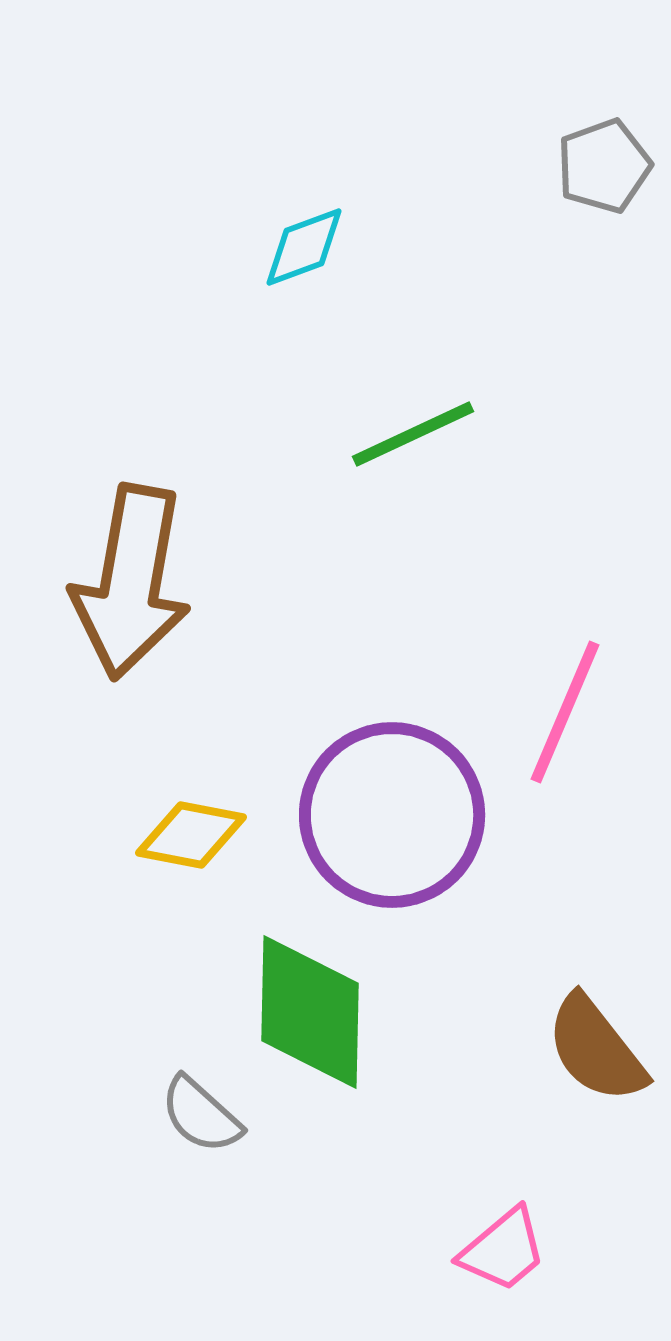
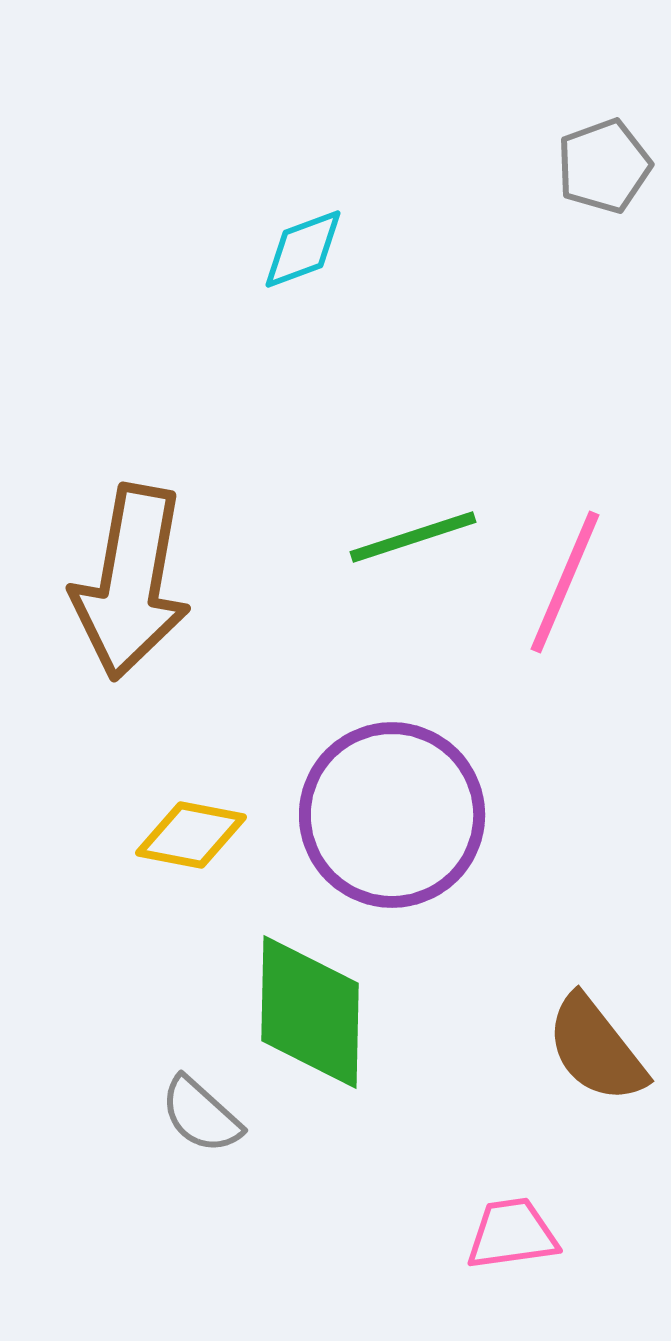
cyan diamond: moved 1 px left, 2 px down
green line: moved 103 px down; rotated 7 degrees clockwise
pink line: moved 130 px up
pink trapezoid: moved 9 px right, 16 px up; rotated 148 degrees counterclockwise
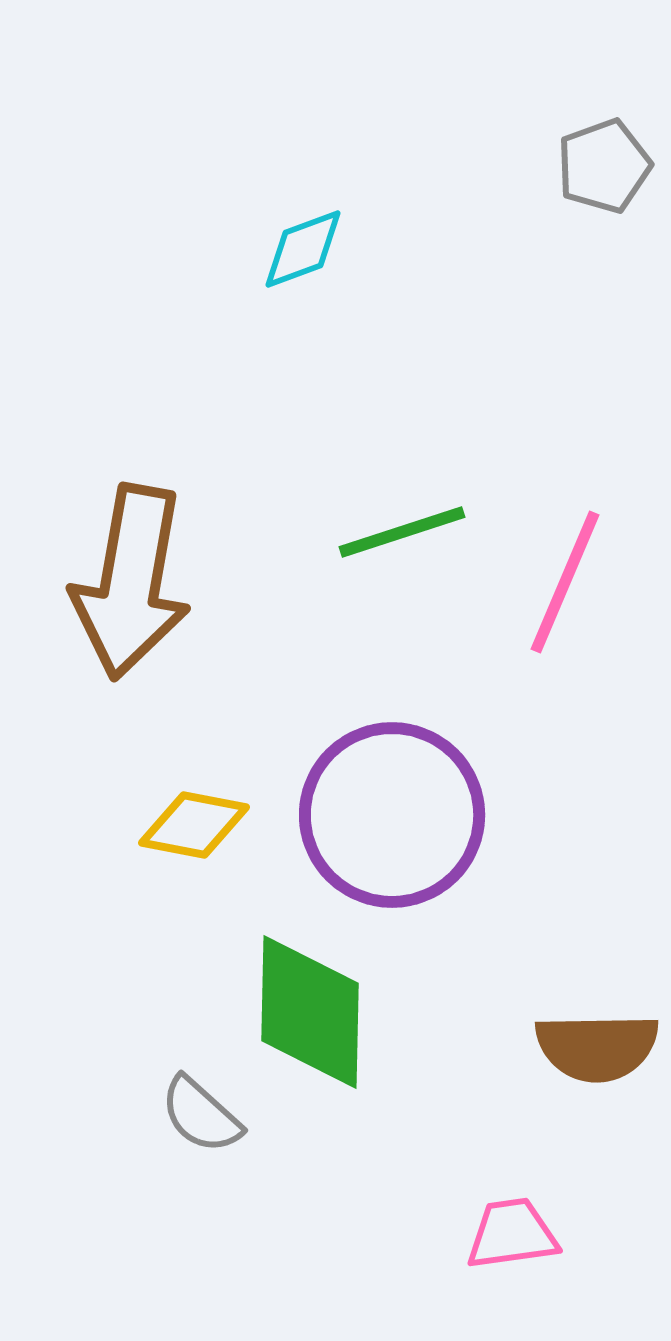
green line: moved 11 px left, 5 px up
yellow diamond: moved 3 px right, 10 px up
brown semicircle: moved 1 px right, 2 px up; rotated 53 degrees counterclockwise
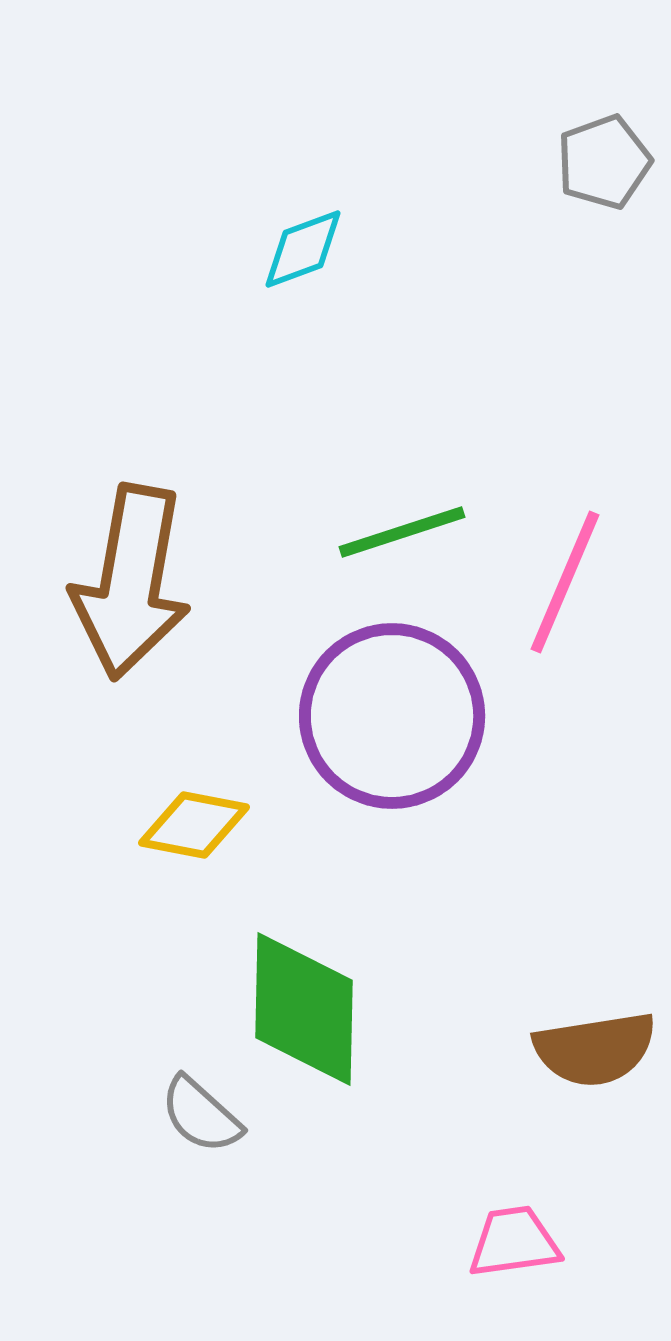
gray pentagon: moved 4 px up
purple circle: moved 99 px up
green diamond: moved 6 px left, 3 px up
brown semicircle: moved 2 px left, 2 px down; rotated 8 degrees counterclockwise
pink trapezoid: moved 2 px right, 8 px down
